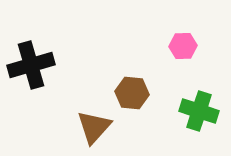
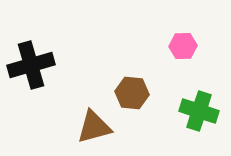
brown triangle: rotated 33 degrees clockwise
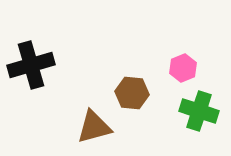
pink hexagon: moved 22 px down; rotated 20 degrees counterclockwise
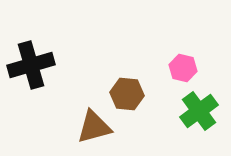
pink hexagon: rotated 24 degrees counterclockwise
brown hexagon: moved 5 px left, 1 px down
green cross: rotated 36 degrees clockwise
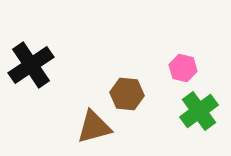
black cross: rotated 18 degrees counterclockwise
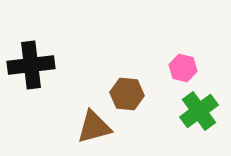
black cross: rotated 27 degrees clockwise
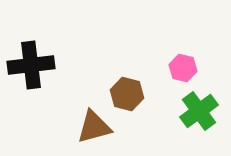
brown hexagon: rotated 8 degrees clockwise
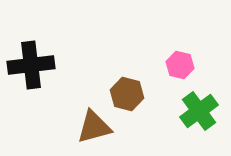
pink hexagon: moved 3 px left, 3 px up
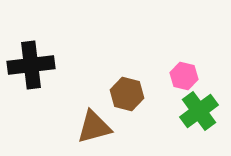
pink hexagon: moved 4 px right, 11 px down
